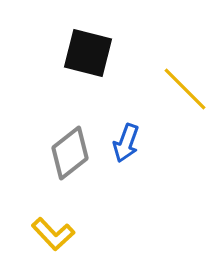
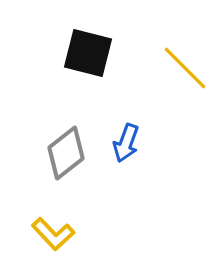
yellow line: moved 21 px up
gray diamond: moved 4 px left
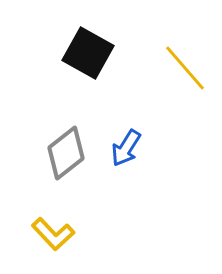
black square: rotated 15 degrees clockwise
yellow line: rotated 4 degrees clockwise
blue arrow: moved 5 px down; rotated 12 degrees clockwise
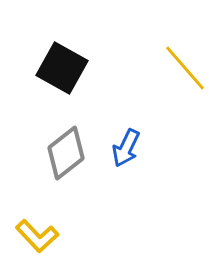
black square: moved 26 px left, 15 px down
blue arrow: rotated 6 degrees counterclockwise
yellow L-shape: moved 16 px left, 2 px down
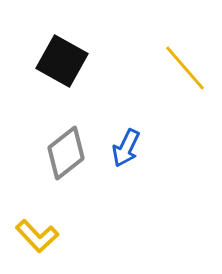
black square: moved 7 px up
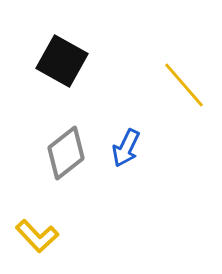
yellow line: moved 1 px left, 17 px down
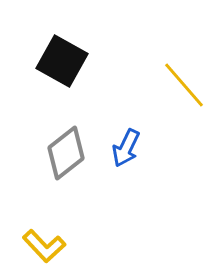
yellow L-shape: moved 7 px right, 10 px down
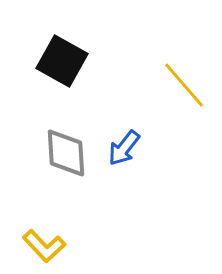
blue arrow: moved 2 px left; rotated 12 degrees clockwise
gray diamond: rotated 56 degrees counterclockwise
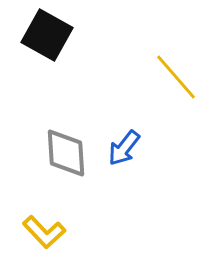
black square: moved 15 px left, 26 px up
yellow line: moved 8 px left, 8 px up
yellow L-shape: moved 14 px up
